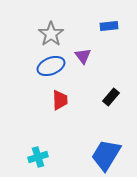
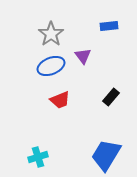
red trapezoid: rotated 70 degrees clockwise
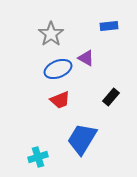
purple triangle: moved 3 px right, 2 px down; rotated 24 degrees counterclockwise
blue ellipse: moved 7 px right, 3 px down
blue trapezoid: moved 24 px left, 16 px up
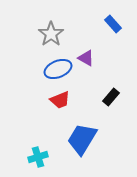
blue rectangle: moved 4 px right, 2 px up; rotated 54 degrees clockwise
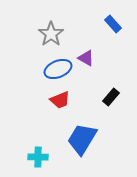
cyan cross: rotated 18 degrees clockwise
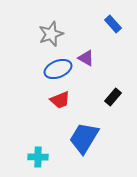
gray star: rotated 15 degrees clockwise
black rectangle: moved 2 px right
blue trapezoid: moved 2 px right, 1 px up
